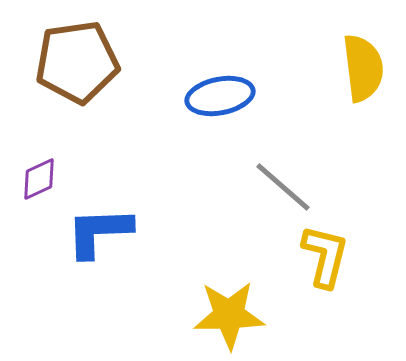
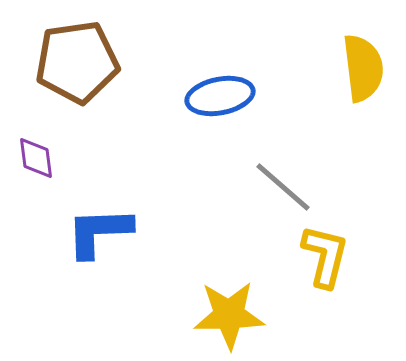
purple diamond: moved 3 px left, 21 px up; rotated 72 degrees counterclockwise
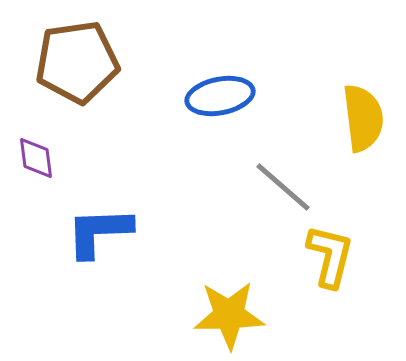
yellow semicircle: moved 50 px down
yellow L-shape: moved 5 px right
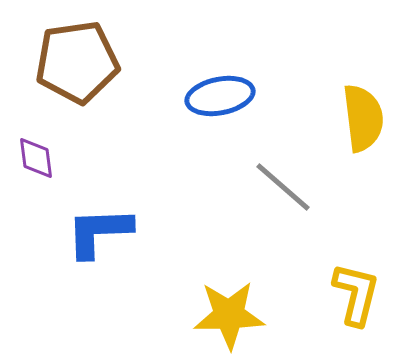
yellow L-shape: moved 26 px right, 38 px down
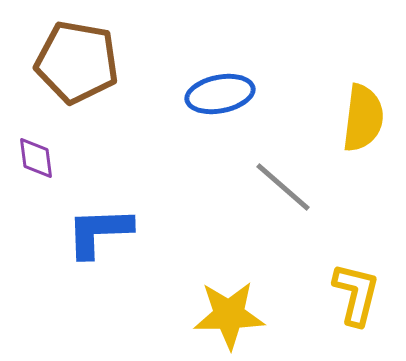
brown pentagon: rotated 18 degrees clockwise
blue ellipse: moved 2 px up
yellow semicircle: rotated 14 degrees clockwise
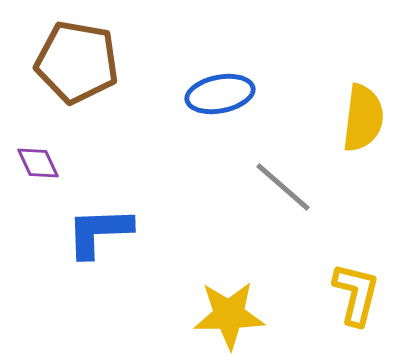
purple diamond: moved 2 px right, 5 px down; rotated 18 degrees counterclockwise
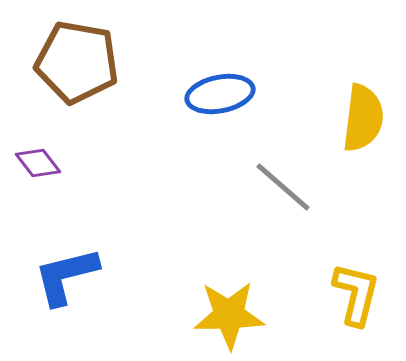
purple diamond: rotated 12 degrees counterclockwise
blue L-shape: moved 33 px left, 44 px down; rotated 12 degrees counterclockwise
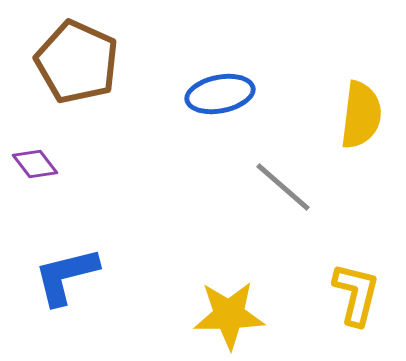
brown pentagon: rotated 14 degrees clockwise
yellow semicircle: moved 2 px left, 3 px up
purple diamond: moved 3 px left, 1 px down
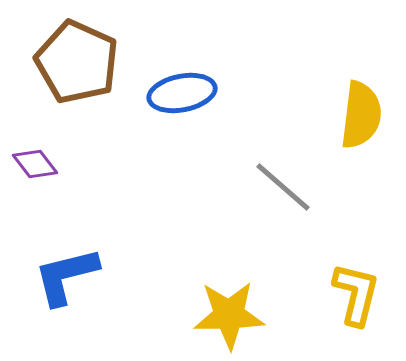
blue ellipse: moved 38 px left, 1 px up
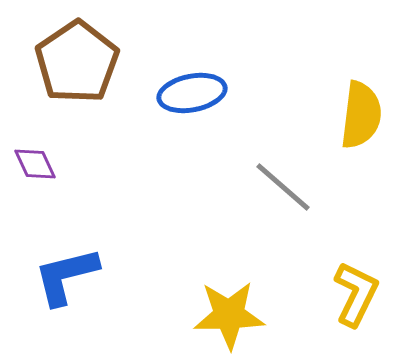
brown pentagon: rotated 14 degrees clockwise
blue ellipse: moved 10 px right
purple diamond: rotated 12 degrees clockwise
yellow L-shape: rotated 12 degrees clockwise
